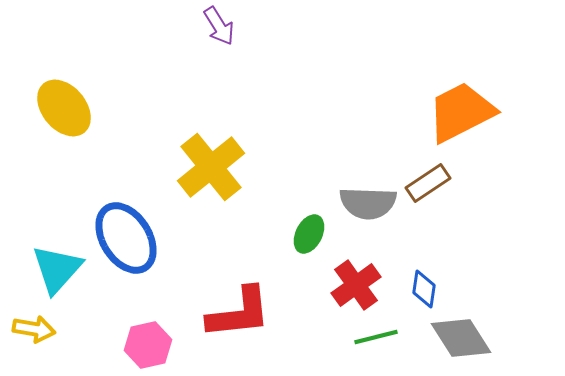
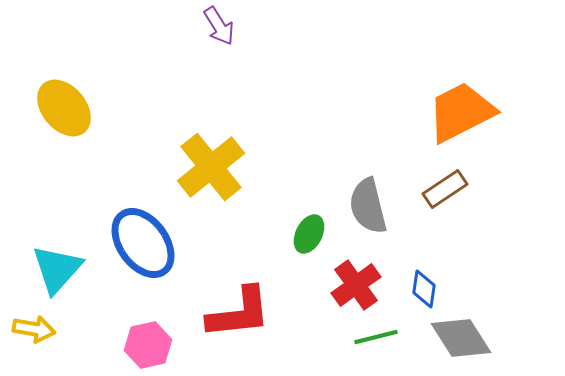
brown rectangle: moved 17 px right, 6 px down
gray semicircle: moved 3 px down; rotated 74 degrees clockwise
blue ellipse: moved 17 px right, 5 px down; rotated 4 degrees counterclockwise
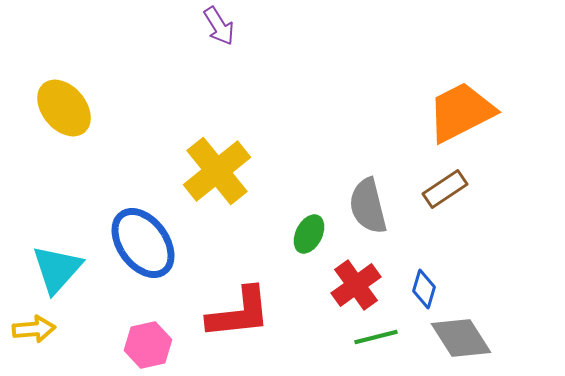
yellow cross: moved 6 px right, 4 px down
blue diamond: rotated 9 degrees clockwise
yellow arrow: rotated 15 degrees counterclockwise
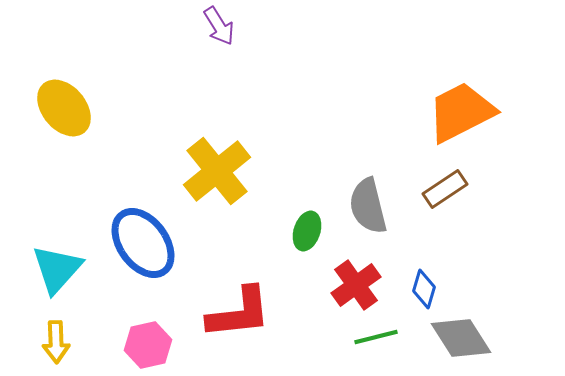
green ellipse: moved 2 px left, 3 px up; rotated 9 degrees counterclockwise
yellow arrow: moved 22 px right, 13 px down; rotated 93 degrees clockwise
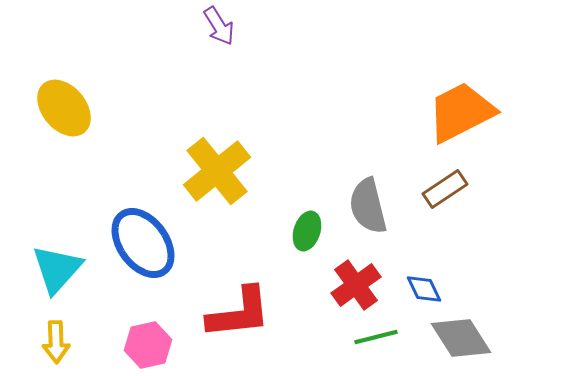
blue diamond: rotated 42 degrees counterclockwise
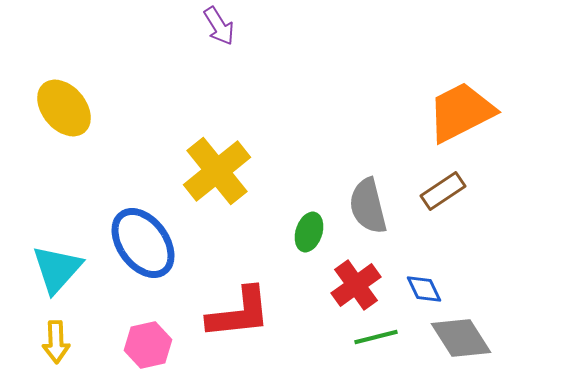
brown rectangle: moved 2 px left, 2 px down
green ellipse: moved 2 px right, 1 px down
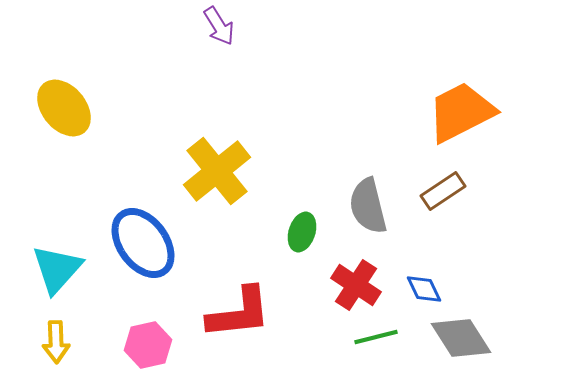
green ellipse: moved 7 px left
red cross: rotated 21 degrees counterclockwise
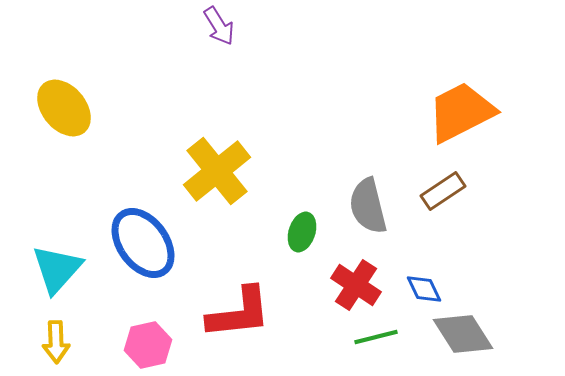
gray diamond: moved 2 px right, 4 px up
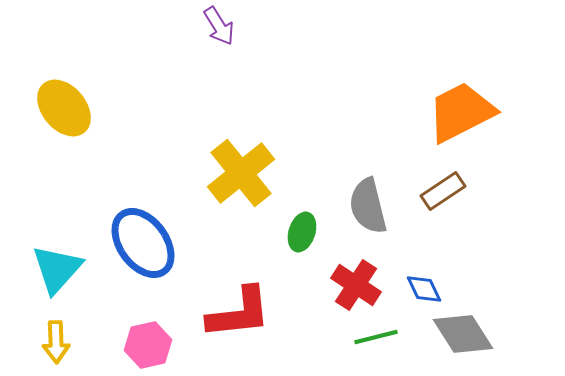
yellow cross: moved 24 px right, 2 px down
